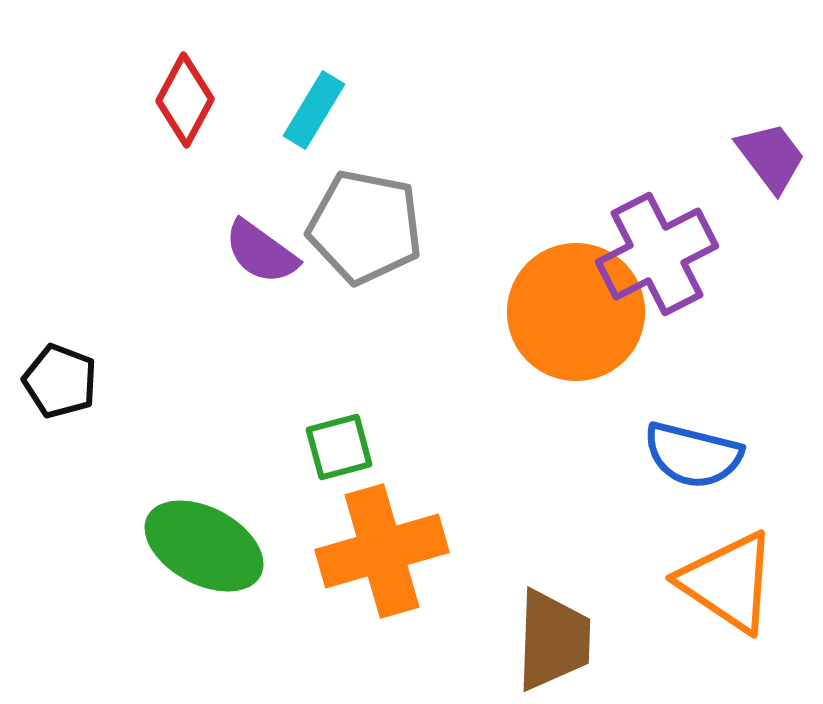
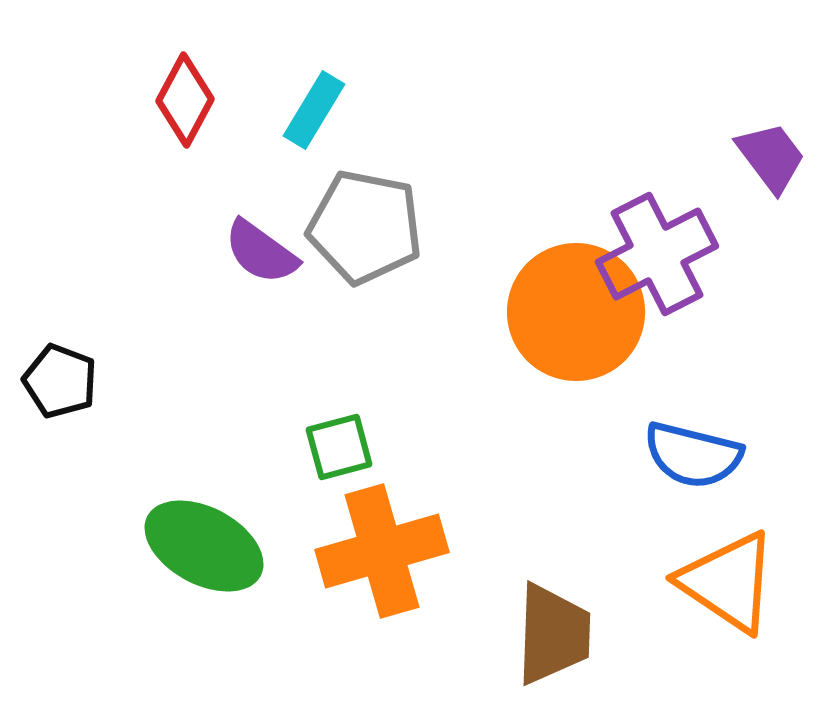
brown trapezoid: moved 6 px up
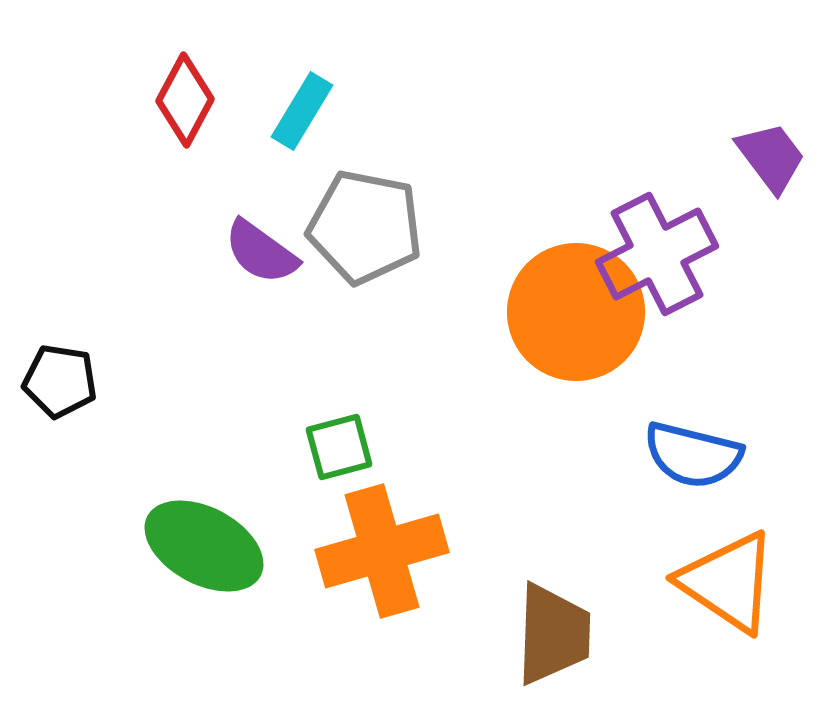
cyan rectangle: moved 12 px left, 1 px down
black pentagon: rotated 12 degrees counterclockwise
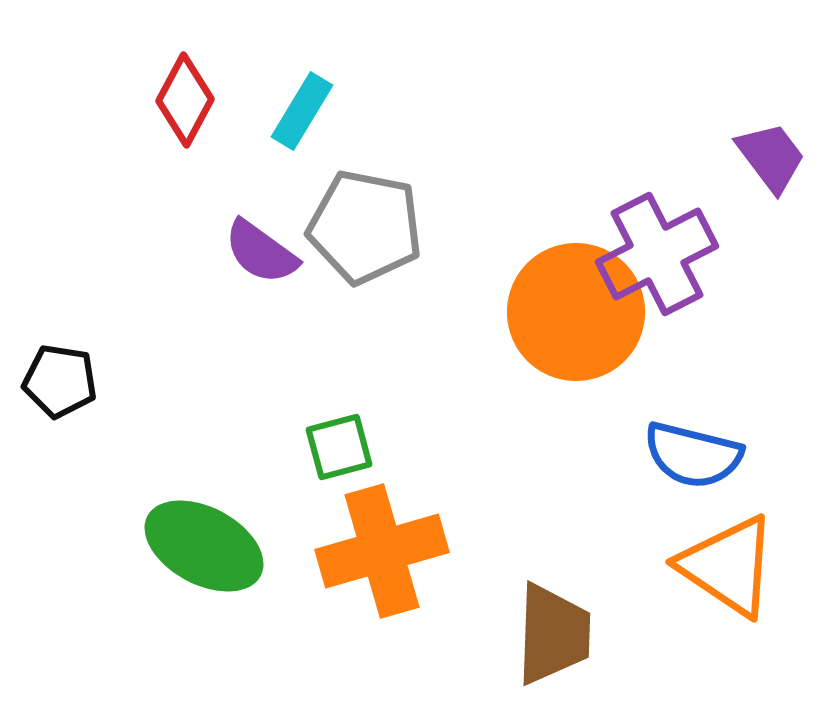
orange triangle: moved 16 px up
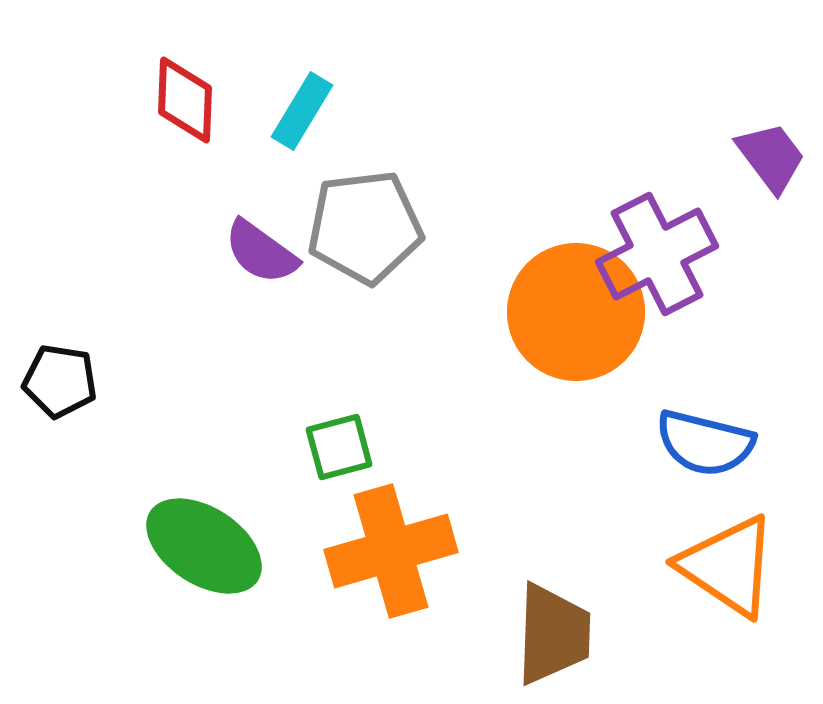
red diamond: rotated 26 degrees counterclockwise
gray pentagon: rotated 18 degrees counterclockwise
blue semicircle: moved 12 px right, 12 px up
green ellipse: rotated 5 degrees clockwise
orange cross: moved 9 px right
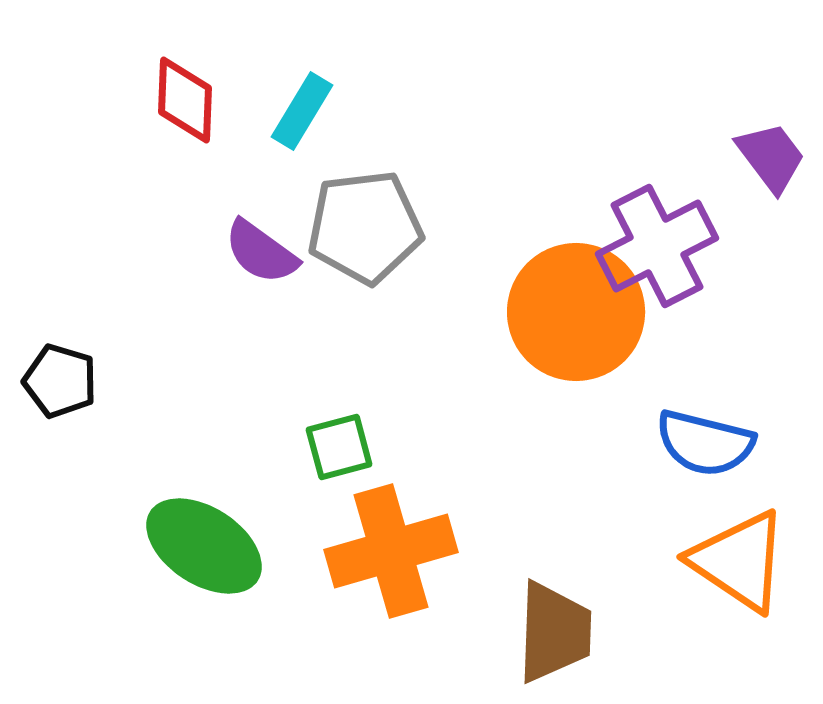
purple cross: moved 8 px up
black pentagon: rotated 8 degrees clockwise
orange triangle: moved 11 px right, 5 px up
brown trapezoid: moved 1 px right, 2 px up
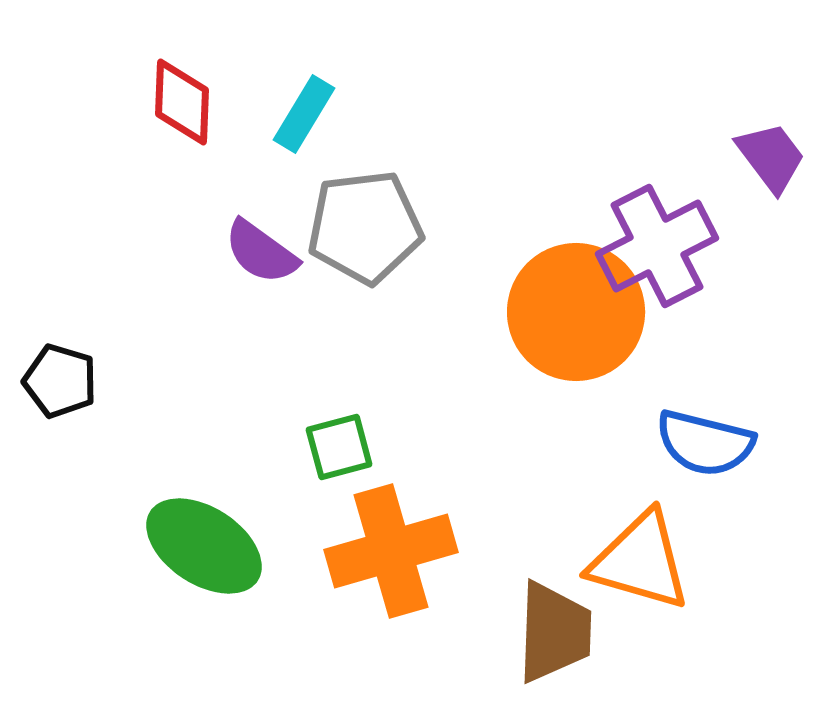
red diamond: moved 3 px left, 2 px down
cyan rectangle: moved 2 px right, 3 px down
orange triangle: moved 99 px left; rotated 18 degrees counterclockwise
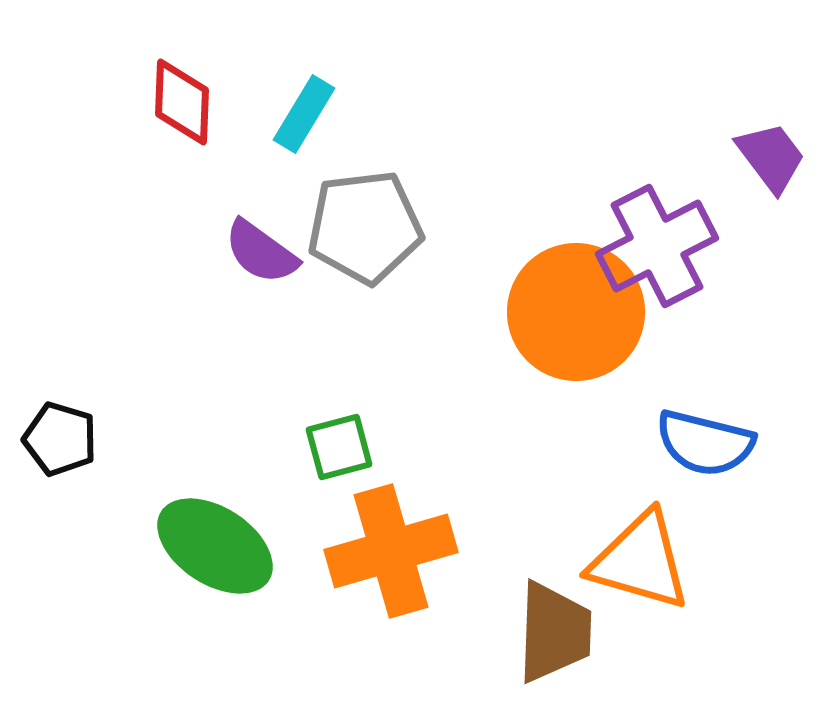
black pentagon: moved 58 px down
green ellipse: moved 11 px right
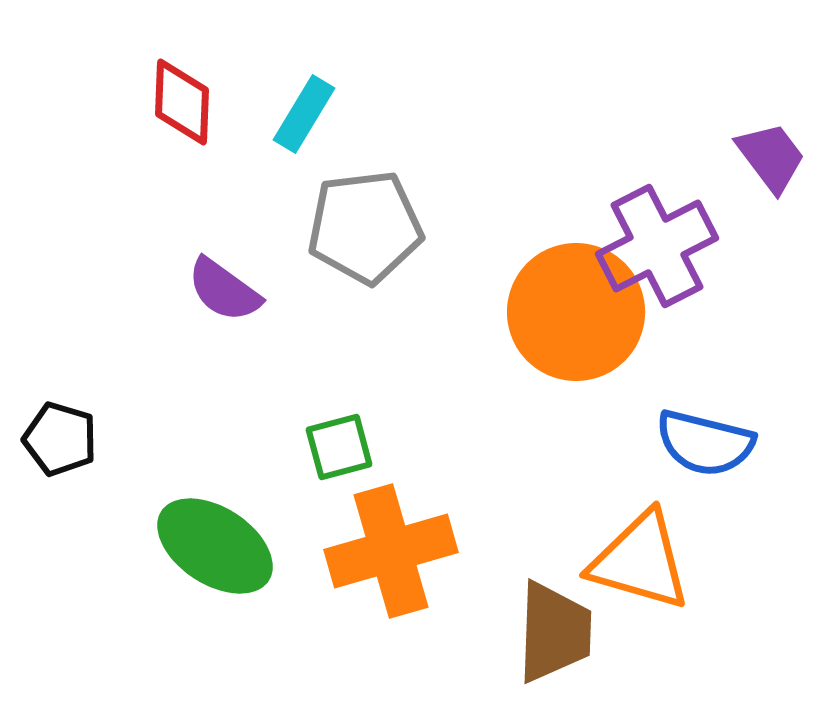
purple semicircle: moved 37 px left, 38 px down
